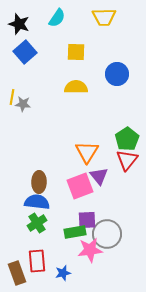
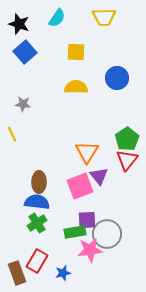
blue circle: moved 4 px down
yellow line: moved 37 px down; rotated 35 degrees counterclockwise
red rectangle: rotated 35 degrees clockwise
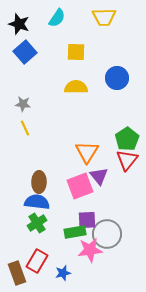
yellow line: moved 13 px right, 6 px up
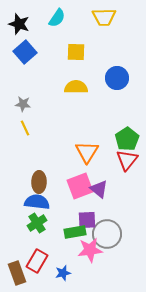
purple triangle: moved 13 px down; rotated 12 degrees counterclockwise
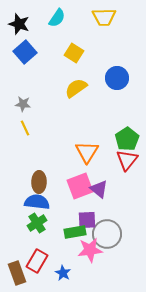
yellow square: moved 2 px left, 1 px down; rotated 30 degrees clockwise
yellow semicircle: moved 1 px down; rotated 35 degrees counterclockwise
blue star: rotated 28 degrees counterclockwise
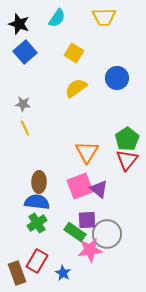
green rectangle: rotated 45 degrees clockwise
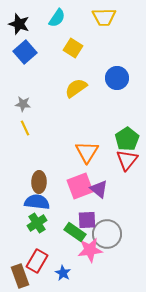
yellow square: moved 1 px left, 5 px up
brown rectangle: moved 3 px right, 3 px down
